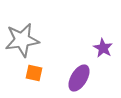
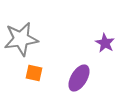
gray star: moved 1 px left, 1 px up
purple star: moved 2 px right, 5 px up
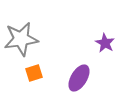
orange square: rotated 30 degrees counterclockwise
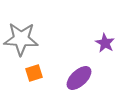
gray star: rotated 12 degrees clockwise
purple ellipse: rotated 16 degrees clockwise
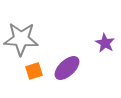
orange square: moved 2 px up
purple ellipse: moved 12 px left, 10 px up
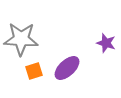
purple star: moved 1 px right; rotated 12 degrees counterclockwise
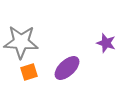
gray star: moved 3 px down
orange square: moved 5 px left, 1 px down
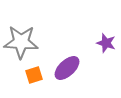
orange square: moved 5 px right, 3 px down
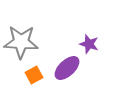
purple star: moved 17 px left, 1 px down
orange square: rotated 12 degrees counterclockwise
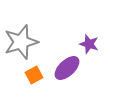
gray star: rotated 20 degrees counterclockwise
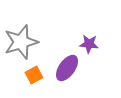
purple star: rotated 12 degrees counterclockwise
purple ellipse: rotated 12 degrees counterclockwise
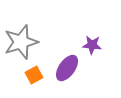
purple star: moved 3 px right, 1 px down
